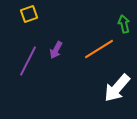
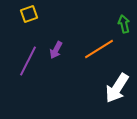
white arrow: rotated 8 degrees counterclockwise
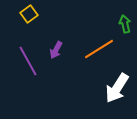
yellow square: rotated 18 degrees counterclockwise
green arrow: moved 1 px right
purple line: rotated 56 degrees counterclockwise
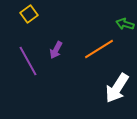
green arrow: rotated 60 degrees counterclockwise
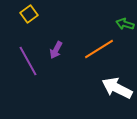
white arrow: rotated 84 degrees clockwise
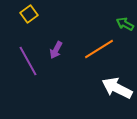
green arrow: rotated 12 degrees clockwise
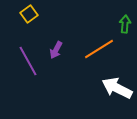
green arrow: rotated 66 degrees clockwise
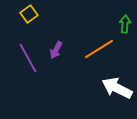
purple line: moved 3 px up
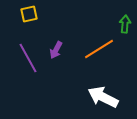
yellow square: rotated 24 degrees clockwise
white arrow: moved 14 px left, 9 px down
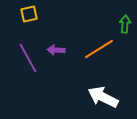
purple arrow: rotated 66 degrees clockwise
